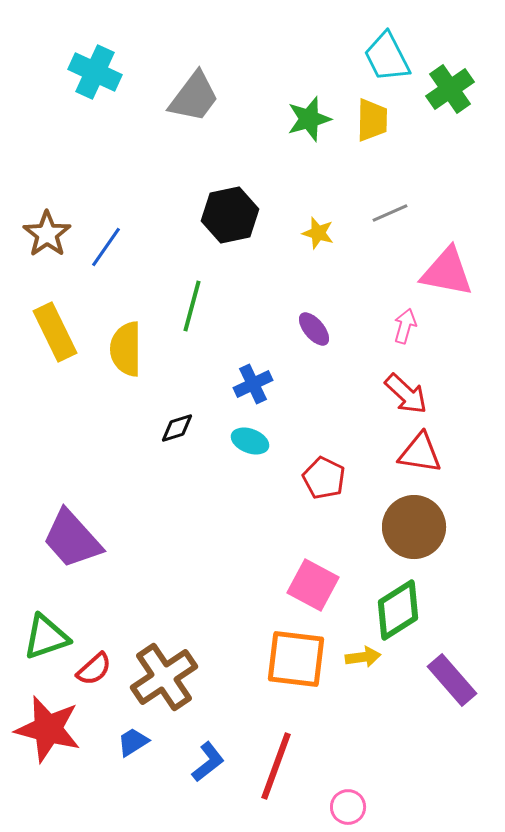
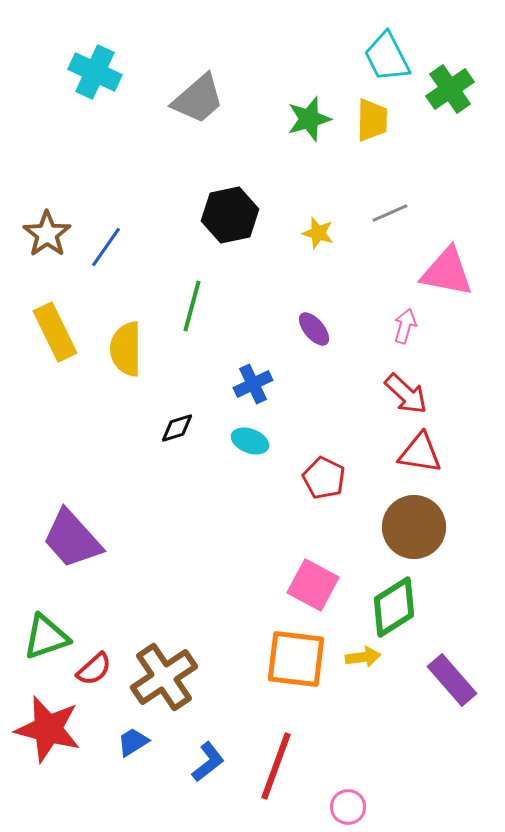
gray trapezoid: moved 4 px right, 2 px down; rotated 12 degrees clockwise
green diamond: moved 4 px left, 3 px up
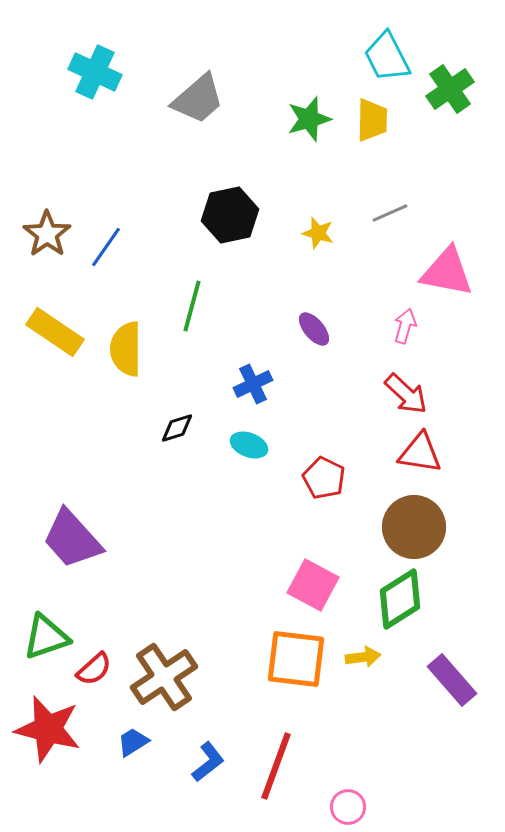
yellow rectangle: rotated 30 degrees counterclockwise
cyan ellipse: moved 1 px left, 4 px down
green diamond: moved 6 px right, 8 px up
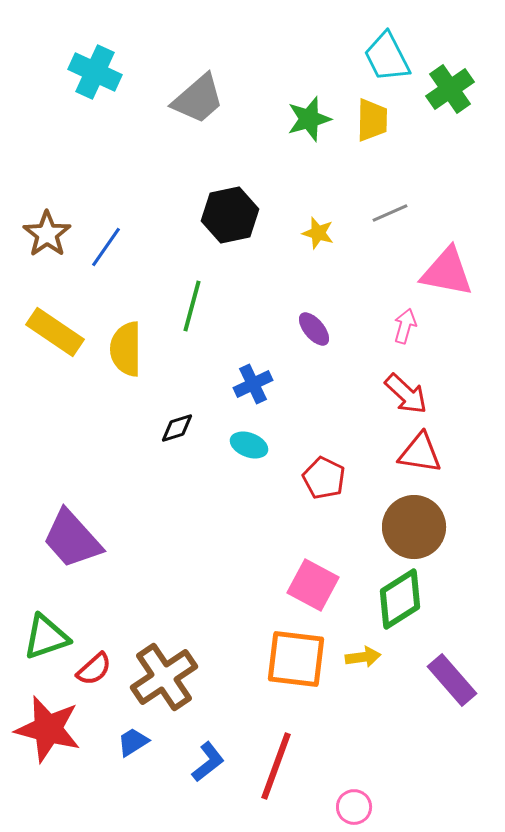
pink circle: moved 6 px right
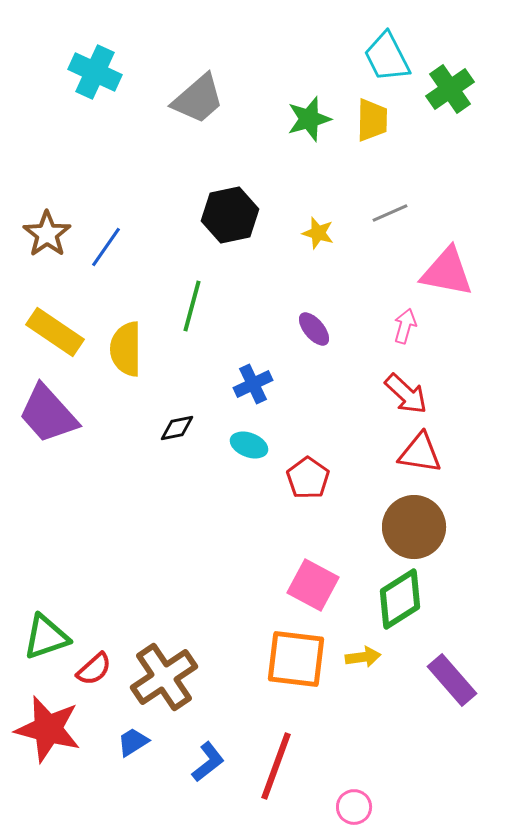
black diamond: rotated 6 degrees clockwise
red pentagon: moved 16 px left; rotated 9 degrees clockwise
purple trapezoid: moved 24 px left, 125 px up
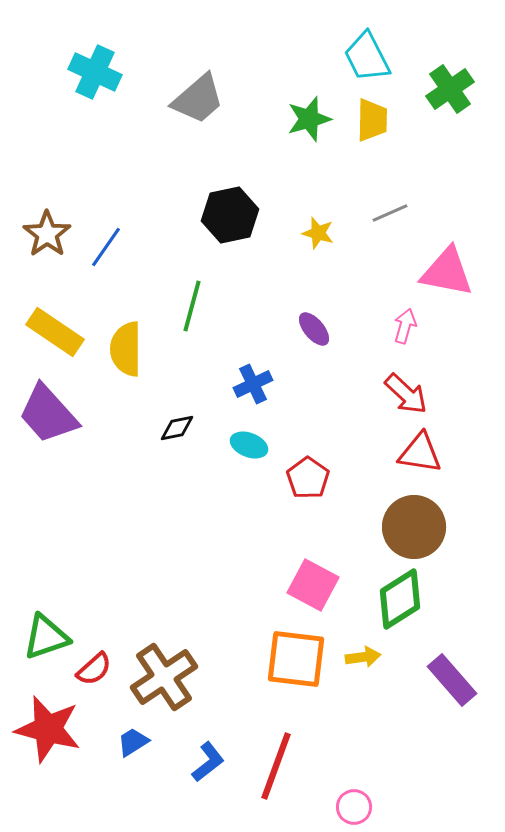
cyan trapezoid: moved 20 px left
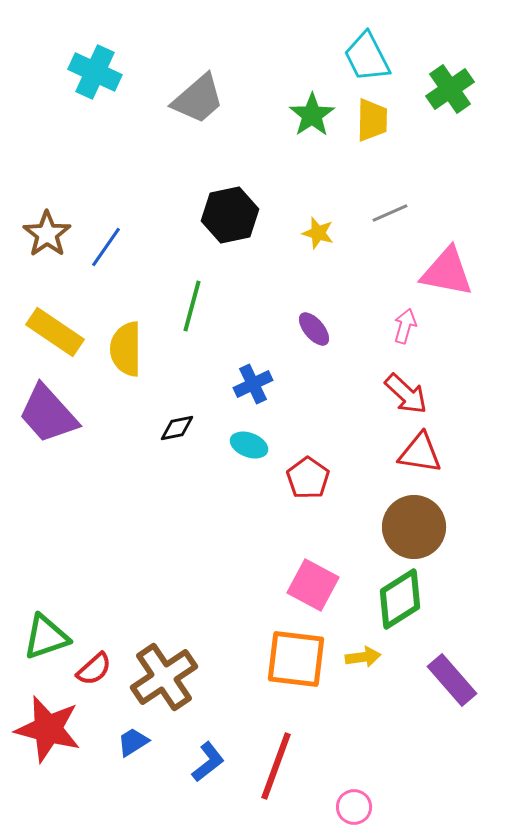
green star: moved 3 px right, 4 px up; rotated 18 degrees counterclockwise
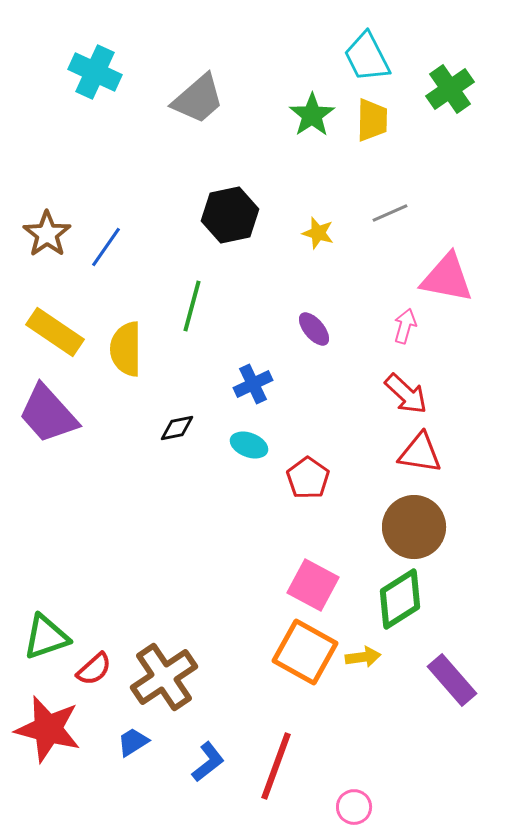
pink triangle: moved 6 px down
orange square: moved 9 px right, 7 px up; rotated 22 degrees clockwise
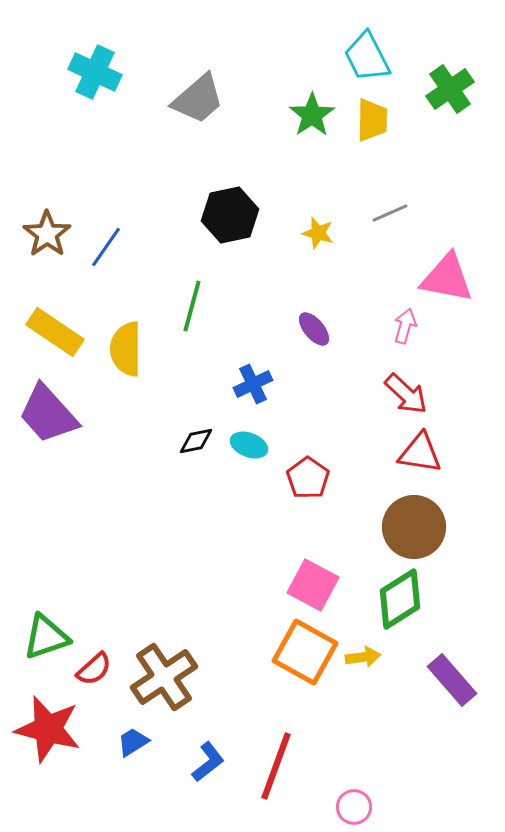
black diamond: moved 19 px right, 13 px down
